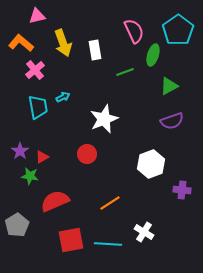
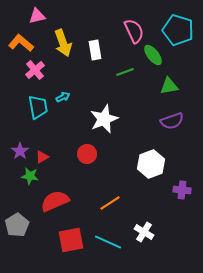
cyan pentagon: rotated 20 degrees counterclockwise
green ellipse: rotated 55 degrees counterclockwise
green triangle: rotated 18 degrees clockwise
cyan line: moved 2 px up; rotated 20 degrees clockwise
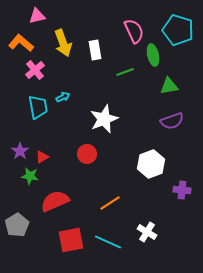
green ellipse: rotated 25 degrees clockwise
white cross: moved 3 px right
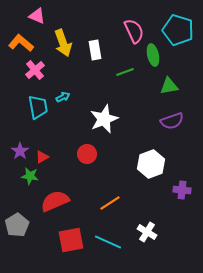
pink triangle: rotated 36 degrees clockwise
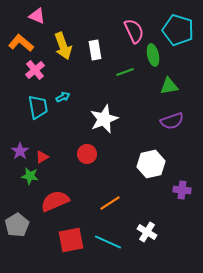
yellow arrow: moved 3 px down
white hexagon: rotated 8 degrees clockwise
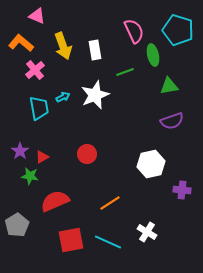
cyan trapezoid: moved 1 px right, 1 px down
white star: moved 9 px left, 24 px up
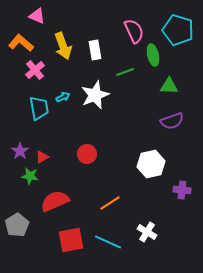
green triangle: rotated 12 degrees clockwise
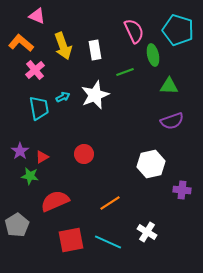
red circle: moved 3 px left
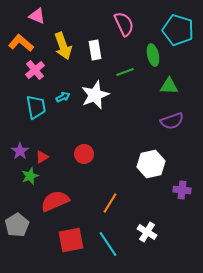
pink semicircle: moved 10 px left, 7 px up
cyan trapezoid: moved 3 px left, 1 px up
green star: rotated 30 degrees counterclockwise
orange line: rotated 25 degrees counterclockwise
cyan line: moved 2 px down; rotated 32 degrees clockwise
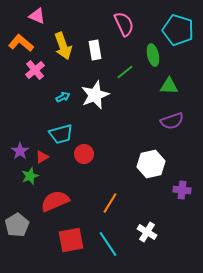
green line: rotated 18 degrees counterclockwise
cyan trapezoid: moved 25 px right, 27 px down; rotated 85 degrees clockwise
